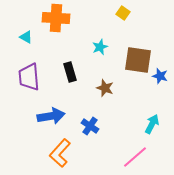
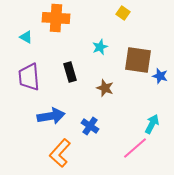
pink line: moved 9 px up
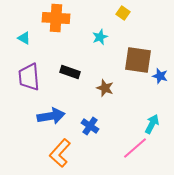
cyan triangle: moved 2 px left, 1 px down
cyan star: moved 10 px up
black rectangle: rotated 54 degrees counterclockwise
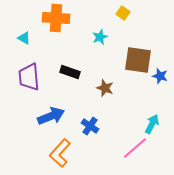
blue arrow: rotated 12 degrees counterclockwise
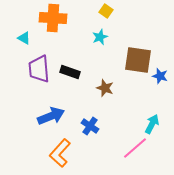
yellow square: moved 17 px left, 2 px up
orange cross: moved 3 px left
purple trapezoid: moved 10 px right, 8 px up
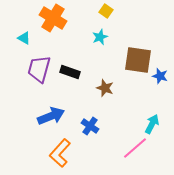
orange cross: rotated 28 degrees clockwise
purple trapezoid: rotated 20 degrees clockwise
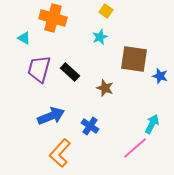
orange cross: rotated 16 degrees counterclockwise
brown square: moved 4 px left, 1 px up
black rectangle: rotated 24 degrees clockwise
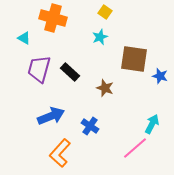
yellow square: moved 1 px left, 1 px down
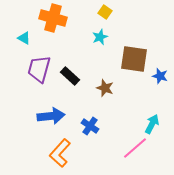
black rectangle: moved 4 px down
blue arrow: rotated 16 degrees clockwise
